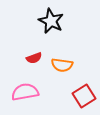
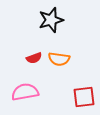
black star: moved 1 px up; rotated 30 degrees clockwise
orange semicircle: moved 3 px left, 6 px up
red square: moved 1 px down; rotated 25 degrees clockwise
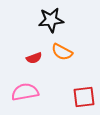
black star: rotated 10 degrees clockwise
orange semicircle: moved 3 px right, 7 px up; rotated 20 degrees clockwise
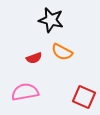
black star: rotated 20 degrees clockwise
red square: rotated 30 degrees clockwise
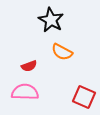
black star: rotated 15 degrees clockwise
red semicircle: moved 5 px left, 8 px down
pink semicircle: rotated 12 degrees clockwise
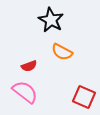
pink semicircle: rotated 36 degrees clockwise
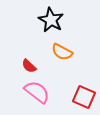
red semicircle: rotated 63 degrees clockwise
pink semicircle: moved 12 px right
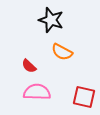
black star: rotated 10 degrees counterclockwise
pink semicircle: rotated 36 degrees counterclockwise
red square: rotated 10 degrees counterclockwise
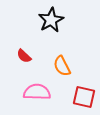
black star: rotated 25 degrees clockwise
orange semicircle: moved 14 px down; rotated 35 degrees clockwise
red semicircle: moved 5 px left, 10 px up
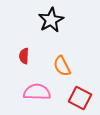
red semicircle: rotated 49 degrees clockwise
red square: moved 4 px left, 1 px down; rotated 15 degrees clockwise
